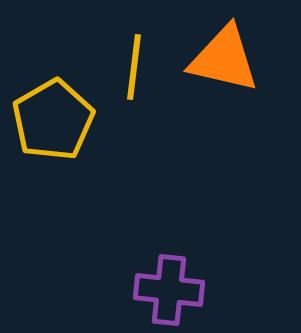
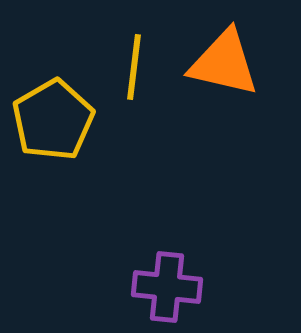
orange triangle: moved 4 px down
purple cross: moved 2 px left, 3 px up
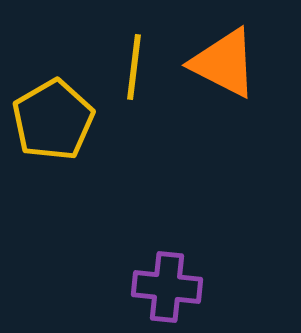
orange triangle: rotated 14 degrees clockwise
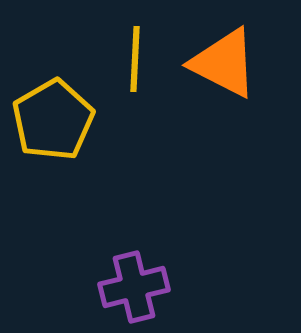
yellow line: moved 1 px right, 8 px up; rotated 4 degrees counterclockwise
purple cross: moved 33 px left; rotated 20 degrees counterclockwise
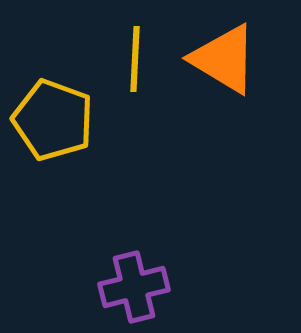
orange triangle: moved 4 px up; rotated 4 degrees clockwise
yellow pentagon: rotated 22 degrees counterclockwise
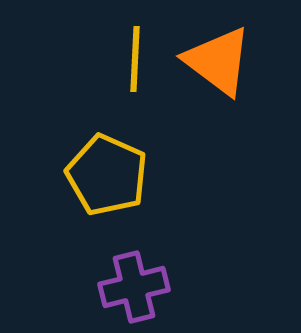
orange triangle: moved 6 px left, 2 px down; rotated 6 degrees clockwise
yellow pentagon: moved 54 px right, 55 px down; rotated 4 degrees clockwise
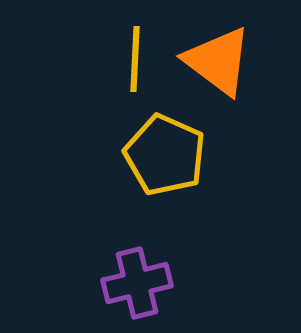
yellow pentagon: moved 58 px right, 20 px up
purple cross: moved 3 px right, 4 px up
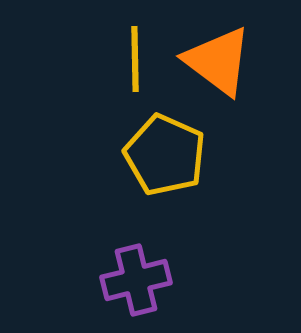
yellow line: rotated 4 degrees counterclockwise
purple cross: moved 1 px left, 3 px up
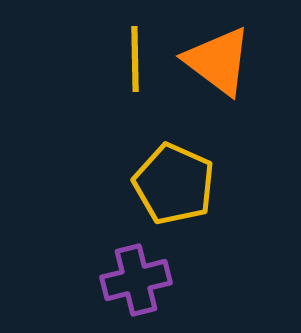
yellow pentagon: moved 9 px right, 29 px down
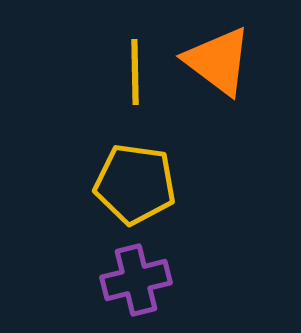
yellow line: moved 13 px down
yellow pentagon: moved 39 px left; rotated 16 degrees counterclockwise
